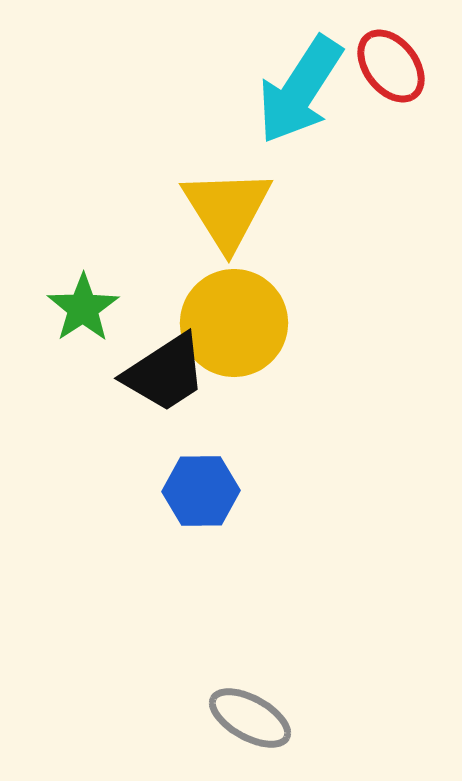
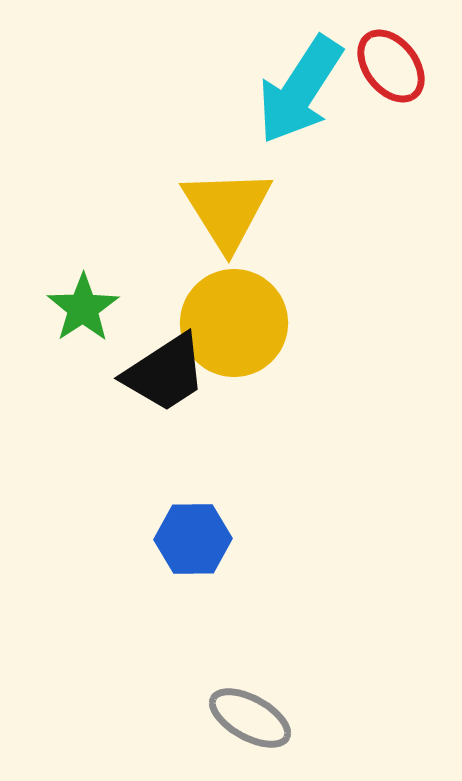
blue hexagon: moved 8 px left, 48 px down
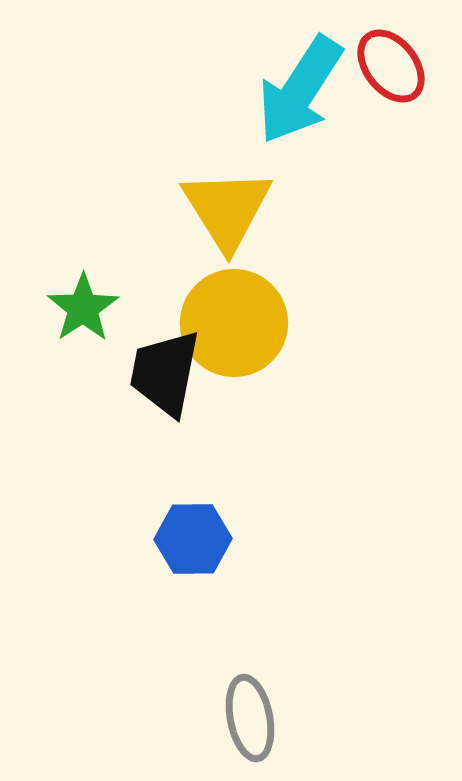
black trapezoid: rotated 134 degrees clockwise
gray ellipse: rotated 50 degrees clockwise
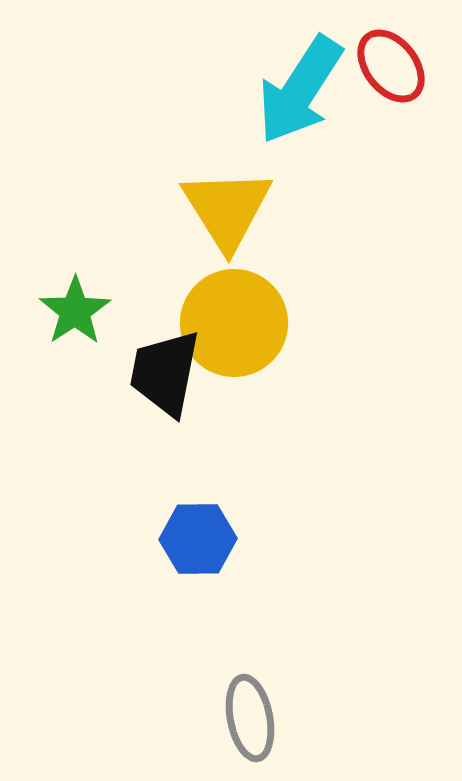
green star: moved 8 px left, 3 px down
blue hexagon: moved 5 px right
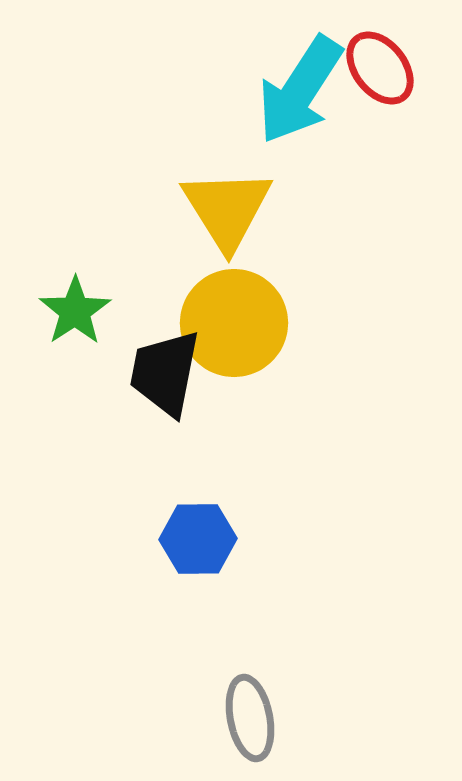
red ellipse: moved 11 px left, 2 px down
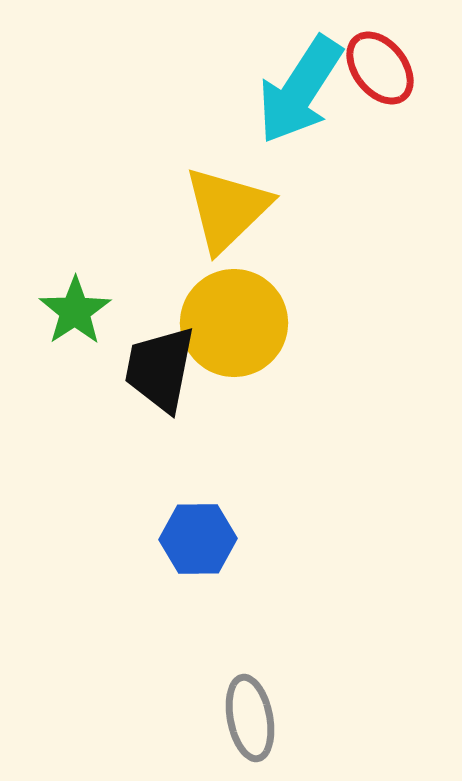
yellow triangle: rotated 18 degrees clockwise
black trapezoid: moved 5 px left, 4 px up
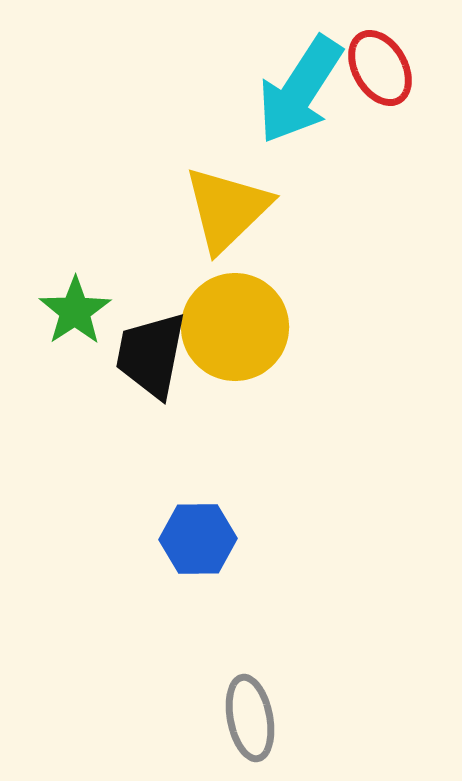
red ellipse: rotated 8 degrees clockwise
yellow circle: moved 1 px right, 4 px down
black trapezoid: moved 9 px left, 14 px up
